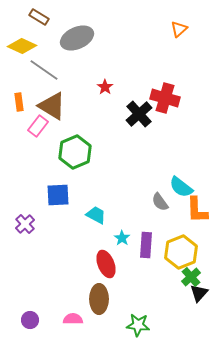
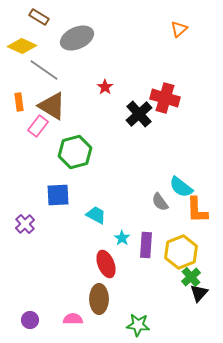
green hexagon: rotated 8 degrees clockwise
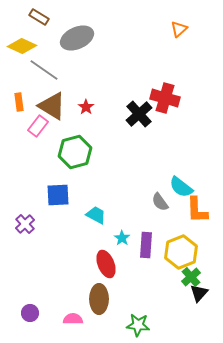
red star: moved 19 px left, 20 px down
purple circle: moved 7 px up
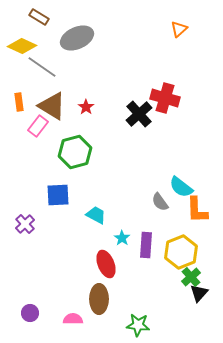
gray line: moved 2 px left, 3 px up
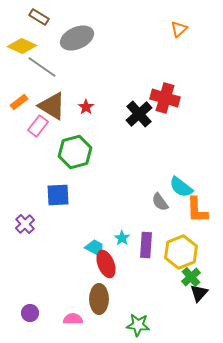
orange rectangle: rotated 60 degrees clockwise
cyan trapezoid: moved 1 px left, 33 px down
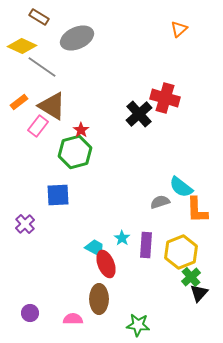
red star: moved 5 px left, 23 px down
gray semicircle: rotated 108 degrees clockwise
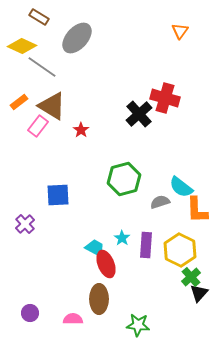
orange triangle: moved 1 px right, 2 px down; rotated 12 degrees counterclockwise
gray ellipse: rotated 24 degrees counterclockwise
green hexagon: moved 49 px right, 27 px down
yellow hexagon: moved 1 px left, 2 px up; rotated 12 degrees counterclockwise
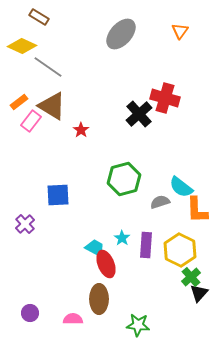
gray ellipse: moved 44 px right, 4 px up
gray line: moved 6 px right
pink rectangle: moved 7 px left, 5 px up
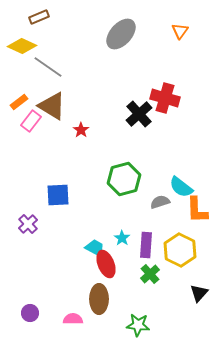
brown rectangle: rotated 54 degrees counterclockwise
purple cross: moved 3 px right
green cross: moved 41 px left, 3 px up
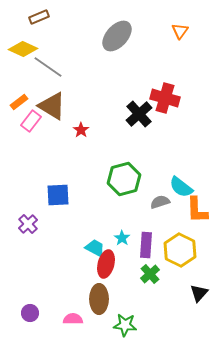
gray ellipse: moved 4 px left, 2 px down
yellow diamond: moved 1 px right, 3 px down
red ellipse: rotated 36 degrees clockwise
green star: moved 13 px left
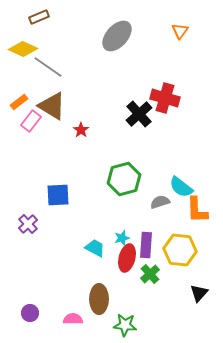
cyan star: rotated 21 degrees clockwise
yellow hexagon: rotated 20 degrees counterclockwise
red ellipse: moved 21 px right, 6 px up
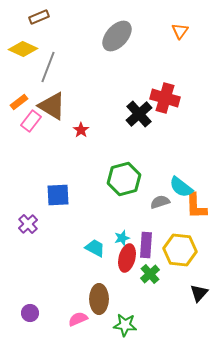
gray line: rotated 76 degrees clockwise
orange L-shape: moved 1 px left, 4 px up
pink semicircle: moved 5 px right; rotated 24 degrees counterclockwise
